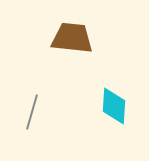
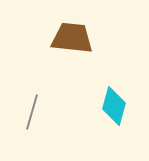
cyan diamond: rotated 12 degrees clockwise
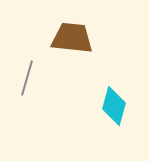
gray line: moved 5 px left, 34 px up
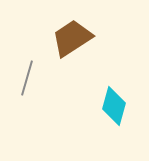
brown trapezoid: rotated 39 degrees counterclockwise
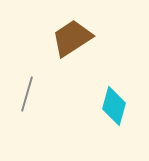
gray line: moved 16 px down
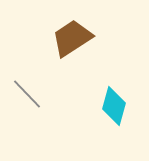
gray line: rotated 60 degrees counterclockwise
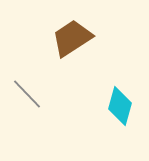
cyan diamond: moved 6 px right
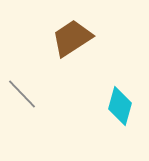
gray line: moved 5 px left
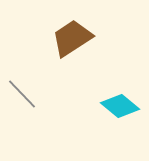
cyan diamond: rotated 66 degrees counterclockwise
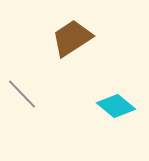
cyan diamond: moved 4 px left
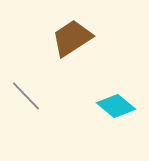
gray line: moved 4 px right, 2 px down
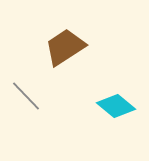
brown trapezoid: moved 7 px left, 9 px down
